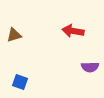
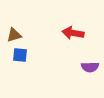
red arrow: moved 2 px down
blue square: moved 27 px up; rotated 14 degrees counterclockwise
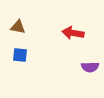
brown triangle: moved 4 px right, 8 px up; rotated 28 degrees clockwise
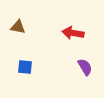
blue square: moved 5 px right, 12 px down
purple semicircle: moved 5 px left; rotated 120 degrees counterclockwise
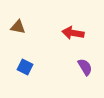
blue square: rotated 21 degrees clockwise
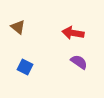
brown triangle: rotated 28 degrees clockwise
purple semicircle: moved 6 px left, 5 px up; rotated 24 degrees counterclockwise
